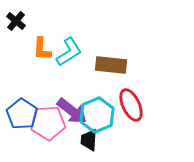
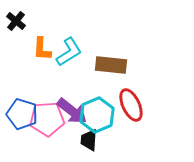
blue pentagon: rotated 16 degrees counterclockwise
pink pentagon: moved 1 px left, 4 px up
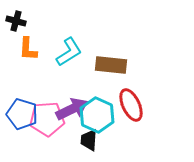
black cross: rotated 24 degrees counterclockwise
orange L-shape: moved 14 px left
purple arrow: moved 2 px up; rotated 64 degrees counterclockwise
cyan hexagon: rotated 12 degrees counterclockwise
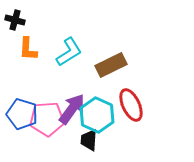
black cross: moved 1 px left, 1 px up
brown rectangle: rotated 32 degrees counterclockwise
purple arrow: rotated 28 degrees counterclockwise
